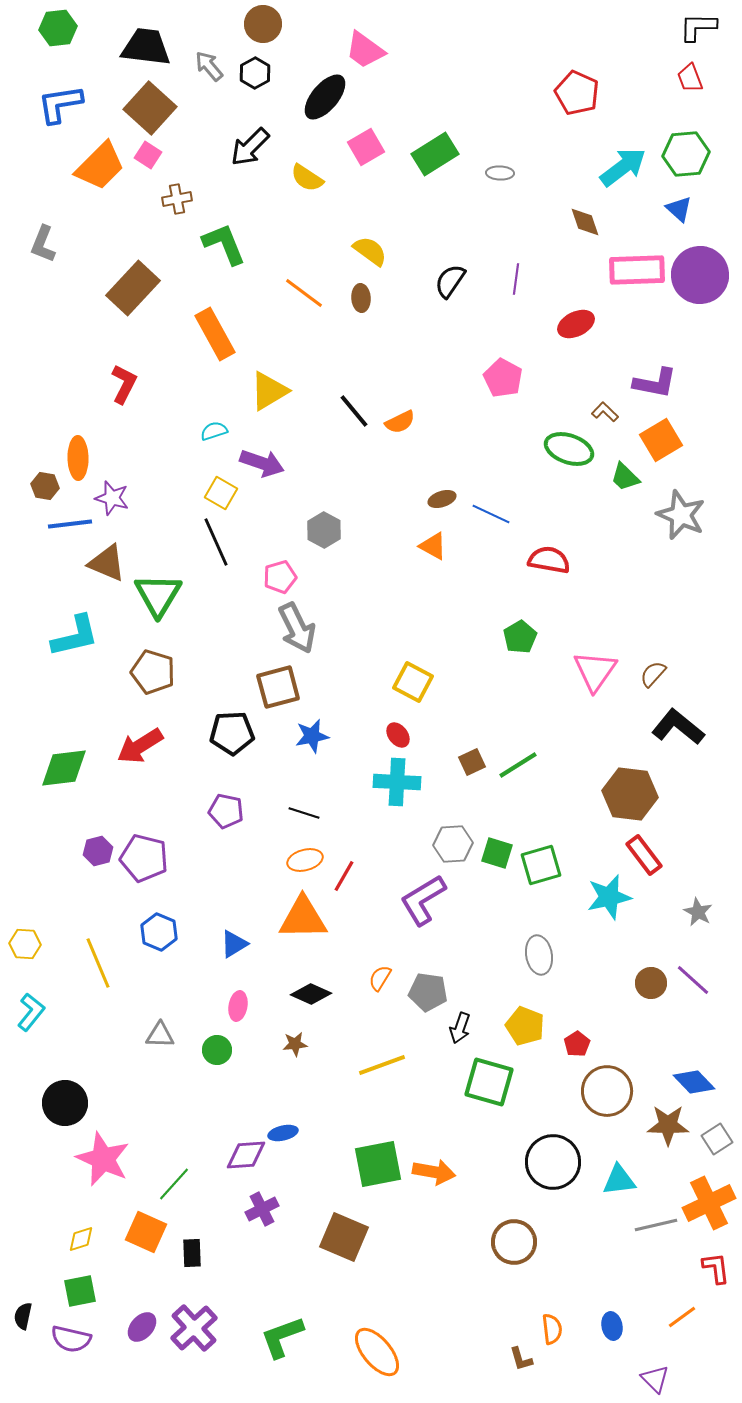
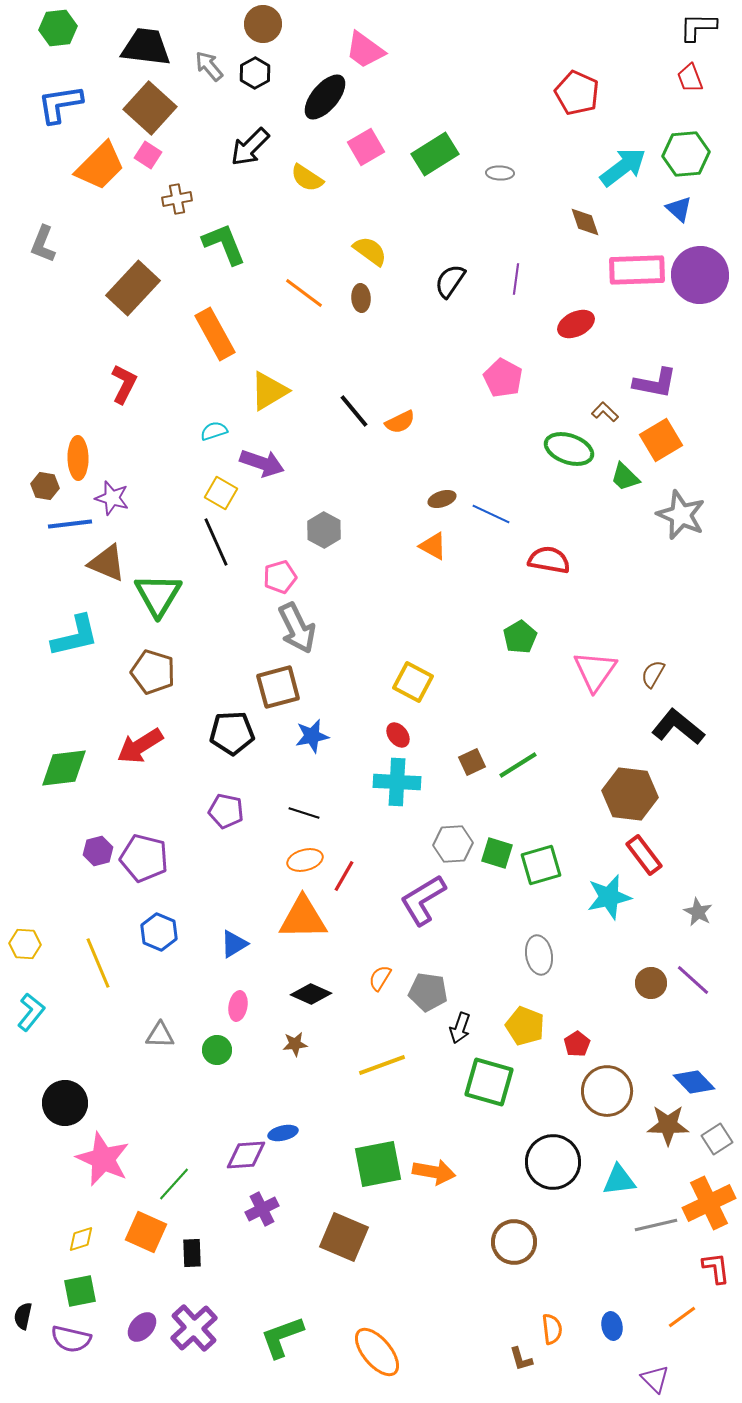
brown semicircle at (653, 674): rotated 12 degrees counterclockwise
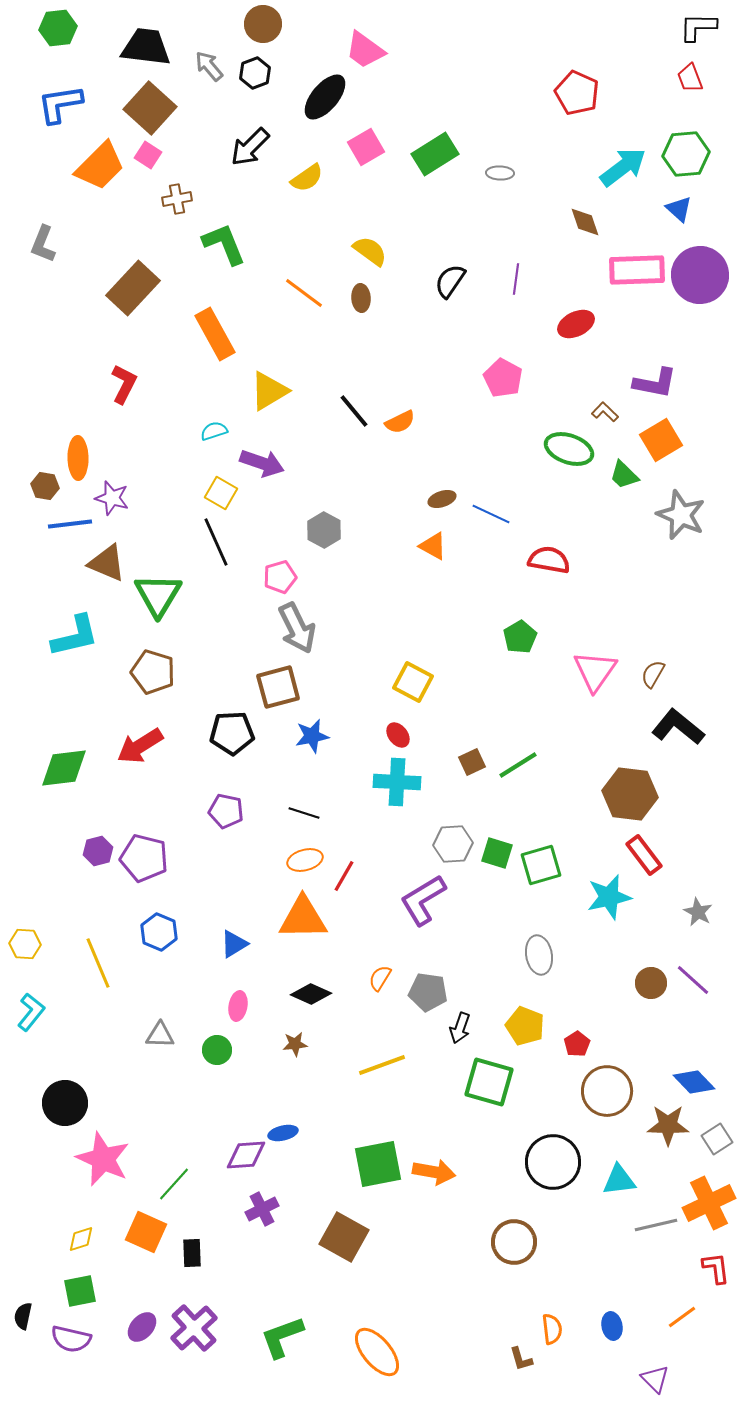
black hexagon at (255, 73): rotated 8 degrees clockwise
yellow semicircle at (307, 178): rotated 68 degrees counterclockwise
green trapezoid at (625, 477): moved 1 px left, 2 px up
brown square at (344, 1237): rotated 6 degrees clockwise
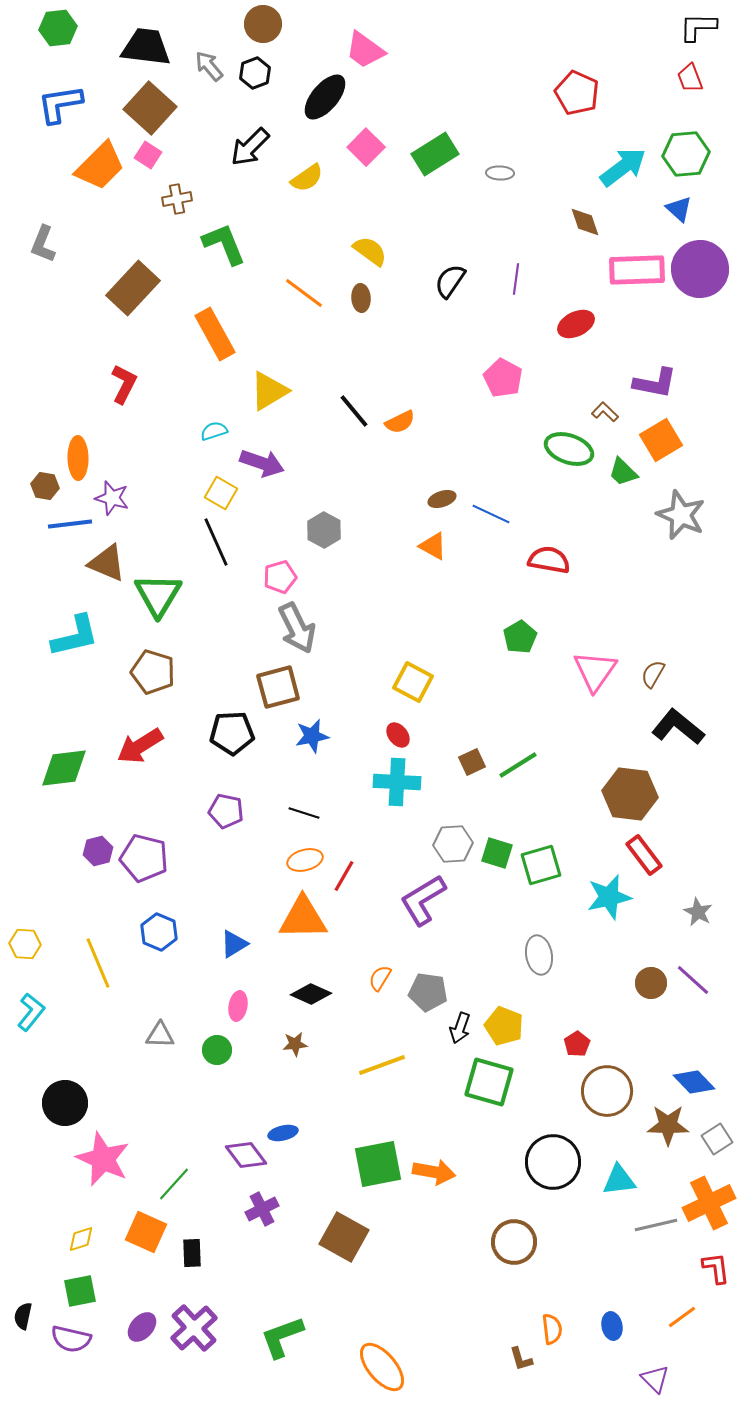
pink square at (366, 147): rotated 15 degrees counterclockwise
purple circle at (700, 275): moved 6 px up
green trapezoid at (624, 475): moved 1 px left, 3 px up
yellow pentagon at (525, 1026): moved 21 px left
purple diamond at (246, 1155): rotated 57 degrees clockwise
orange ellipse at (377, 1352): moved 5 px right, 15 px down
